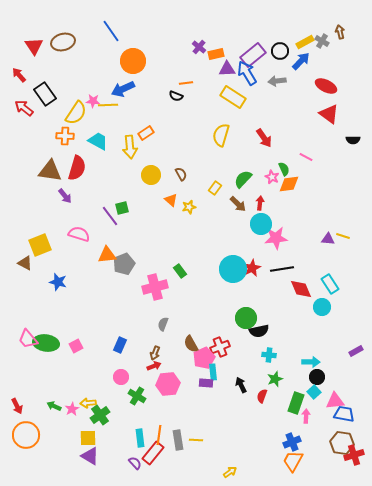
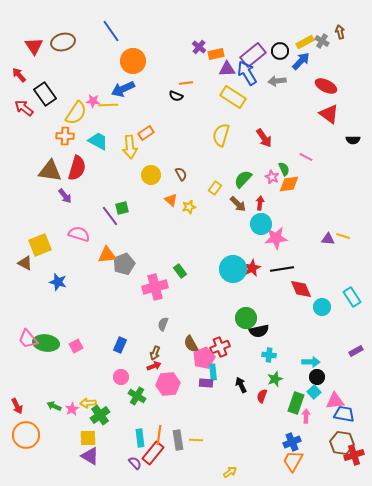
cyan rectangle at (330, 284): moved 22 px right, 13 px down
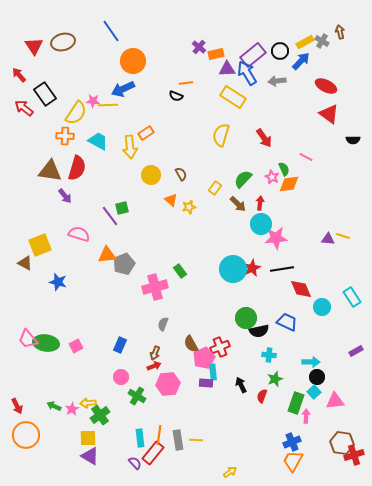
blue trapezoid at (344, 414): moved 57 px left, 92 px up; rotated 15 degrees clockwise
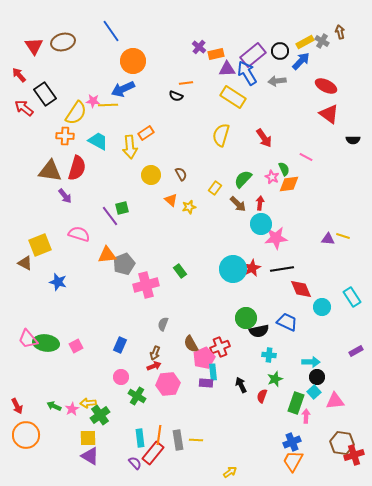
pink cross at (155, 287): moved 9 px left, 2 px up
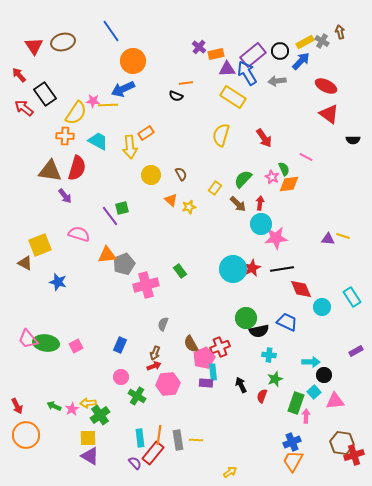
black circle at (317, 377): moved 7 px right, 2 px up
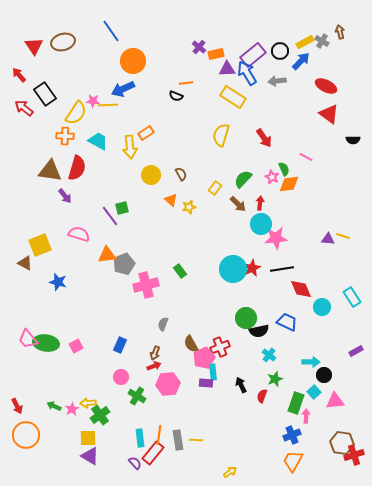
cyan cross at (269, 355): rotated 32 degrees clockwise
blue cross at (292, 442): moved 7 px up
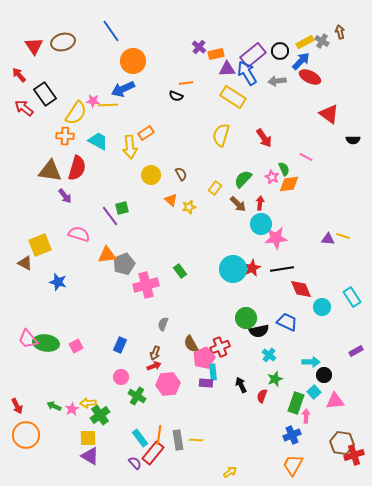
red ellipse at (326, 86): moved 16 px left, 9 px up
cyan rectangle at (140, 438): rotated 30 degrees counterclockwise
orange trapezoid at (293, 461): moved 4 px down
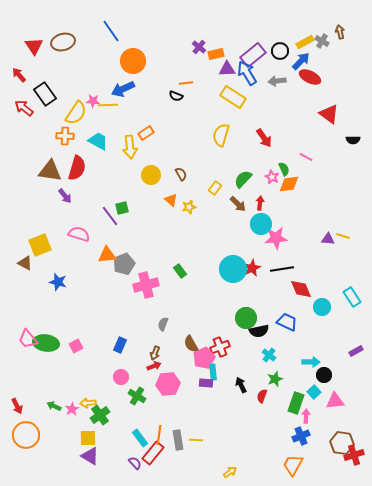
blue cross at (292, 435): moved 9 px right, 1 px down
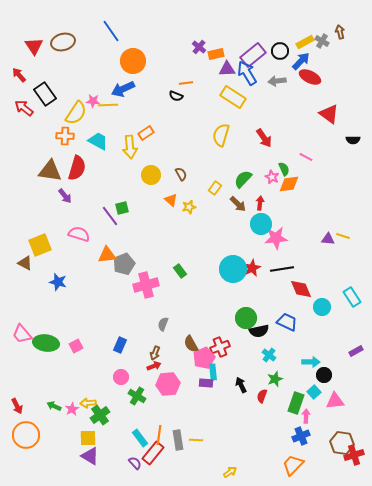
pink trapezoid at (28, 339): moved 6 px left, 5 px up
orange trapezoid at (293, 465): rotated 15 degrees clockwise
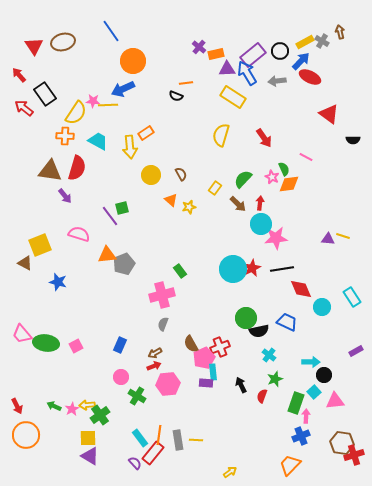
pink cross at (146, 285): moved 16 px right, 10 px down
brown arrow at (155, 353): rotated 40 degrees clockwise
yellow arrow at (88, 403): moved 1 px left, 2 px down
orange trapezoid at (293, 465): moved 3 px left
